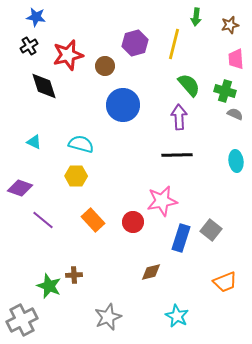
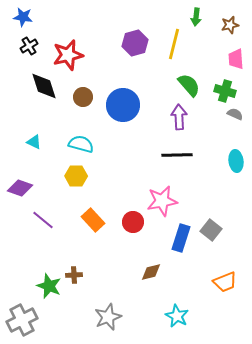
blue star: moved 13 px left
brown circle: moved 22 px left, 31 px down
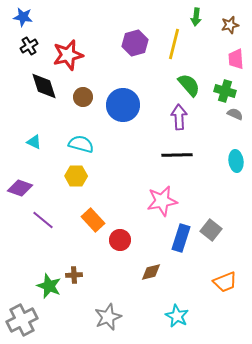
red circle: moved 13 px left, 18 px down
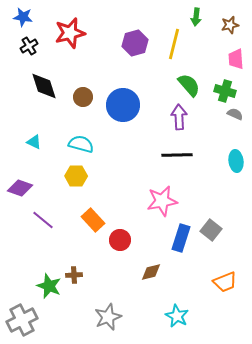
red star: moved 2 px right, 22 px up
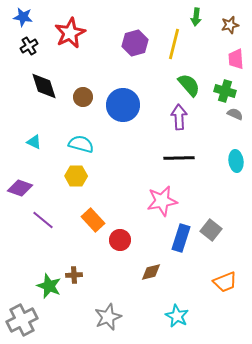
red star: rotated 12 degrees counterclockwise
black line: moved 2 px right, 3 px down
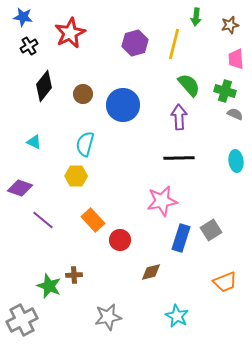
black diamond: rotated 56 degrees clockwise
brown circle: moved 3 px up
cyan semicircle: moved 4 px right; rotated 90 degrees counterclockwise
gray square: rotated 20 degrees clockwise
gray star: rotated 12 degrees clockwise
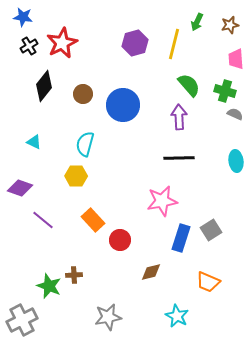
green arrow: moved 1 px right, 5 px down; rotated 18 degrees clockwise
red star: moved 8 px left, 10 px down
orange trapezoid: moved 17 px left; rotated 45 degrees clockwise
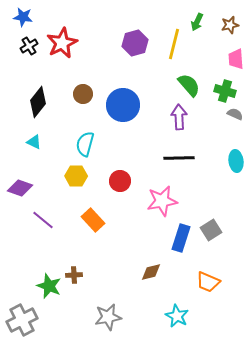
black diamond: moved 6 px left, 16 px down
red circle: moved 59 px up
